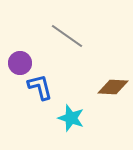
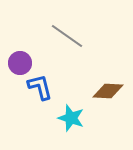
brown diamond: moved 5 px left, 4 px down
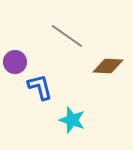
purple circle: moved 5 px left, 1 px up
brown diamond: moved 25 px up
cyan star: moved 1 px right, 2 px down
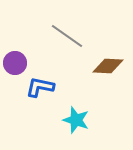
purple circle: moved 1 px down
blue L-shape: rotated 64 degrees counterclockwise
cyan star: moved 4 px right
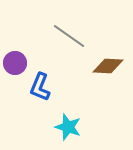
gray line: moved 2 px right
blue L-shape: rotated 80 degrees counterclockwise
cyan star: moved 8 px left, 7 px down
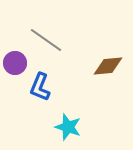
gray line: moved 23 px left, 4 px down
brown diamond: rotated 8 degrees counterclockwise
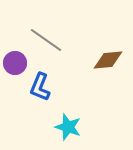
brown diamond: moved 6 px up
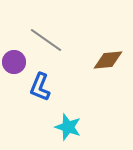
purple circle: moved 1 px left, 1 px up
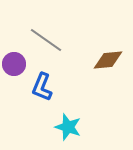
purple circle: moved 2 px down
blue L-shape: moved 2 px right
